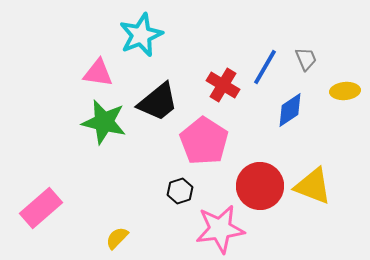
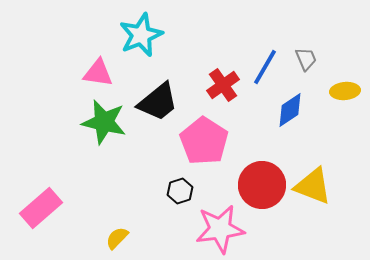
red cross: rotated 24 degrees clockwise
red circle: moved 2 px right, 1 px up
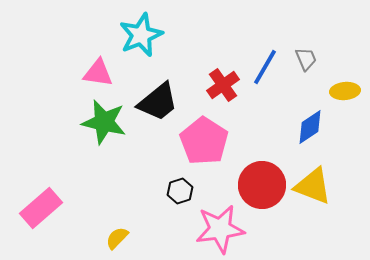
blue diamond: moved 20 px right, 17 px down
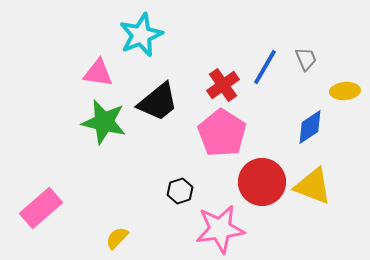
pink pentagon: moved 18 px right, 8 px up
red circle: moved 3 px up
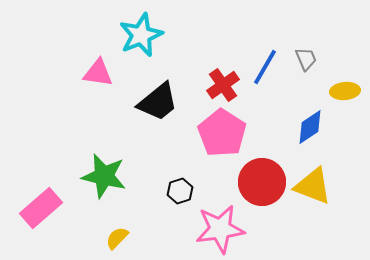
green star: moved 54 px down
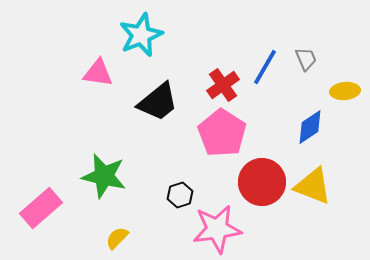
black hexagon: moved 4 px down
pink star: moved 3 px left
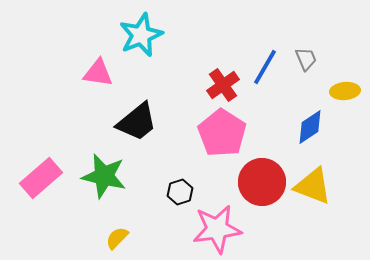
black trapezoid: moved 21 px left, 20 px down
black hexagon: moved 3 px up
pink rectangle: moved 30 px up
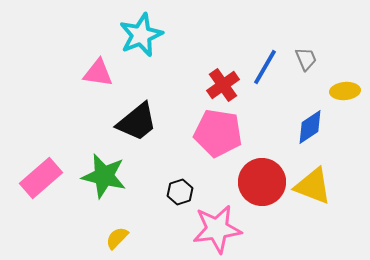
pink pentagon: moved 4 px left; rotated 24 degrees counterclockwise
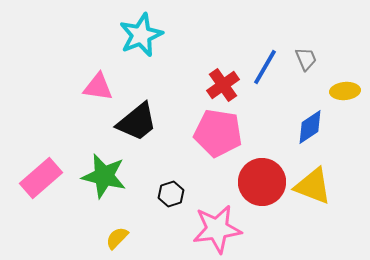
pink triangle: moved 14 px down
black hexagon: moved 9 px left, 2 px down
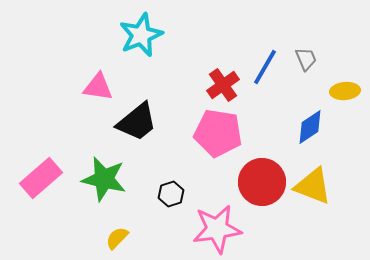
green star: moved 3 px down
